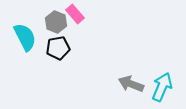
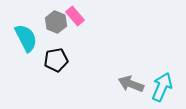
pink rectangle: moved 2 px down
cyan semicircle: moved 1 px right, 1 px down
black pentagon: moved 2 px left, 12 px down
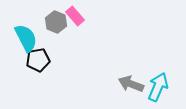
black pentagon: moved 18 px left
cyan arrow: moved 4 px left
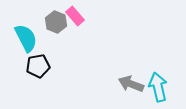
black pentagon: moved 6 px down
cyan arrow: rotated 36 degrees counterclockwise
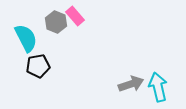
gray arrow: rotated 140 degrees clockwise
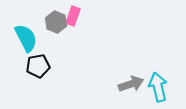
pink rectangle: moved 2 px left; rotated 60 degrees clockwise
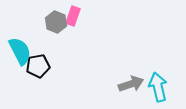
cyan semicircle: moved 6 px left, 13 px down
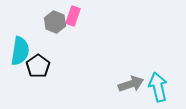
gray hexagon: moved 1 px left
cyan semicircle: rotated 36 degrees clockwise
black pentagon: rotated 25 degrees counterclockwise
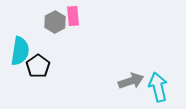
pink rectangle: rotated 24 degrees counterclockwise
gray hexagon: rotated 10 degrees clockwise
gray arrow: moved 3 px up
